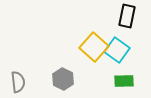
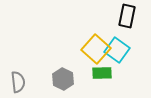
yellow square: moved 2 px right, 2 px down
green rectangle: moved 22 px left, 8 px up
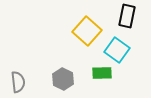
yellow square: moved 9 px left, 18 px up
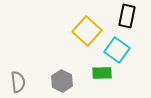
gray hexagon: moved 1 px left, 2 px down
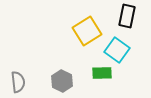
yellow square: rotated 16 degrees clockwise
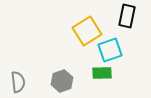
cyan square: moved 7 px left; rotated 35 degrees clockwise
gray hexagon: rotated 15 degrees clockwise
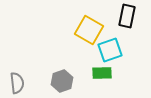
yellow square: moved 2 px right, 1 px up; rotated 28 degrees counterclockwise
gray semicircle: moved 1 px left, 1 px down
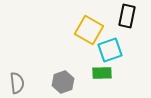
gray hexagon: moved 1 px right, 1 px down
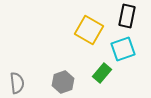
cyan square: moved 13 px right, 1 px up
green rectangle: rotated 48 degrees counterclockwise
